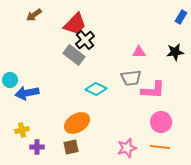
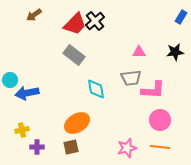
black cross: moved 10 px right, 19 px up
cyan diamond: rotated 55 degrees clockwise
pink circle: moved 1 px left, 2 px up
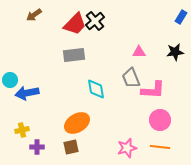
gray rectangle: rotated 45 degrees counterclockwise
gray trapezoid: rotated 75 degrees clockwise
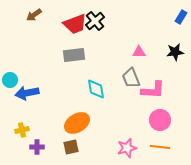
red trapezoid: rotated 25 degrees clockwise
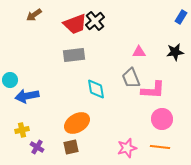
blue arrow: moved 3 px down
pink circle: moved 2 px right, 1 px up
purple cross: rotated 32 degrees clockwise
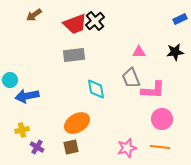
blue rectangle: moved 1 px left, 2 px down; rotated 32 degrees clockwise
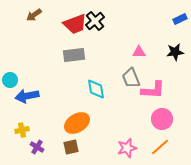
orange line: rotated 48 degrees counterclockwise
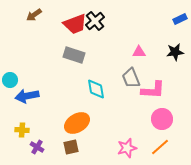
gray rectangle: rotated 25 degrees clockwise
yellow cross: rotated 16 degrees clockwise
